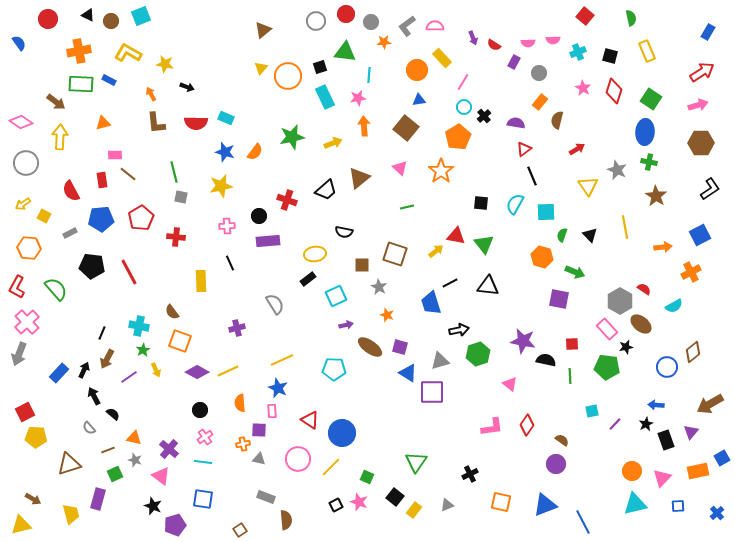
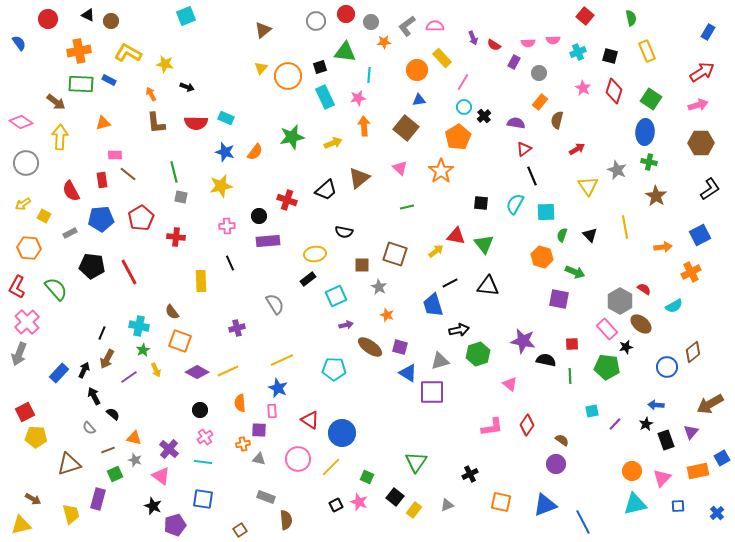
cyan square at (141, 16): moved 45 px right
blue trapezoid at (431, 303): moved 2 px right, 2 px down
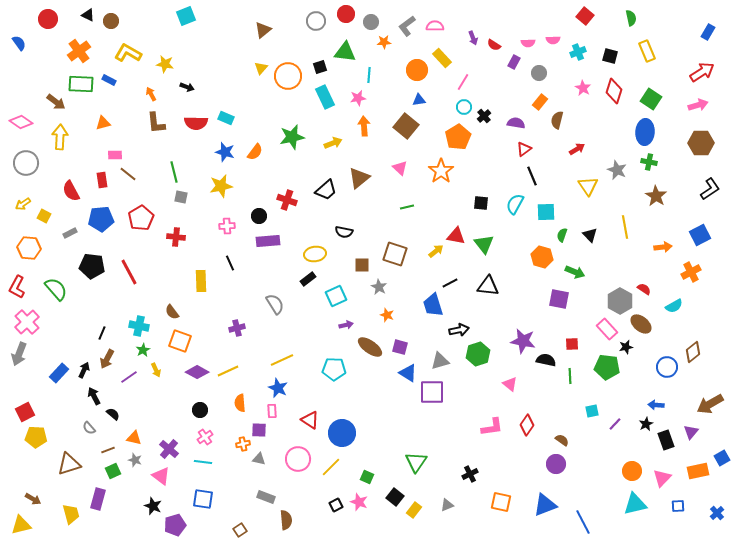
orange cross at (79, 51): rotated 25 degrees counterclockwise
brown square at (406, 128): moved 2 px up
green square at (115, 474): moved 2 px left, 3 px up
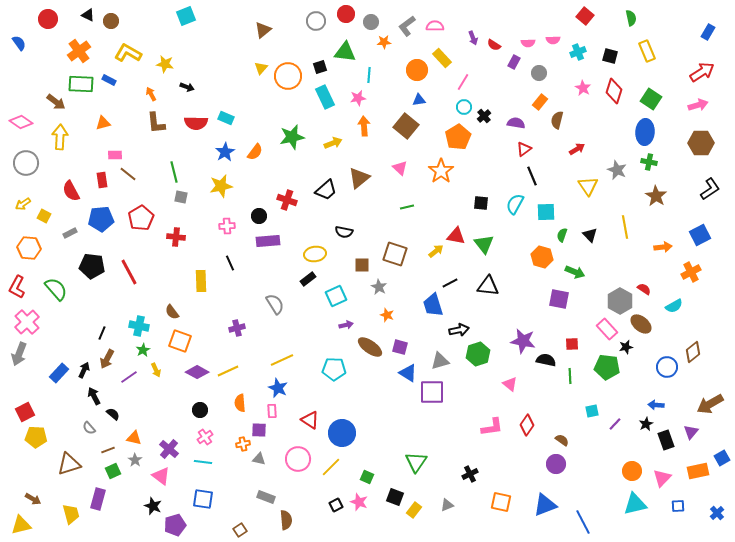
blue star at (225, 152): rotated 24 degrees clockwise
gray star at (135, 460): rotated 16 degrees clockwise
black square at (395, 497): rotated 18 degrees counterclockwise
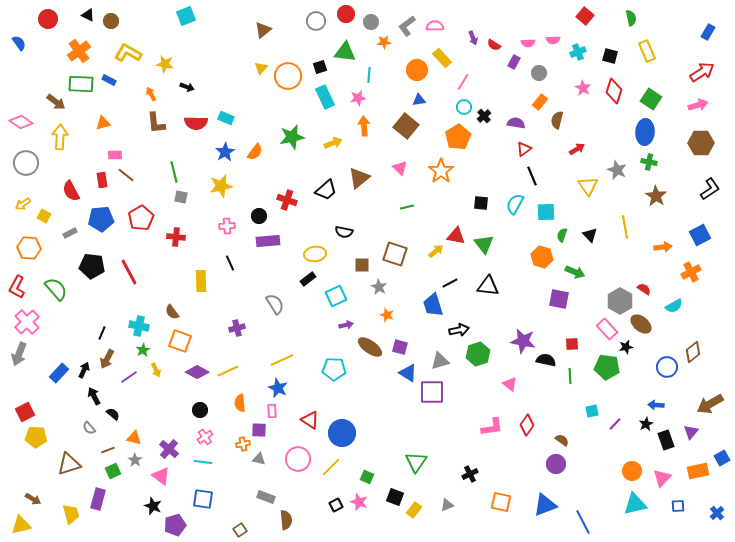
brown line at (128, 174): moved 2 px left, 1 px down
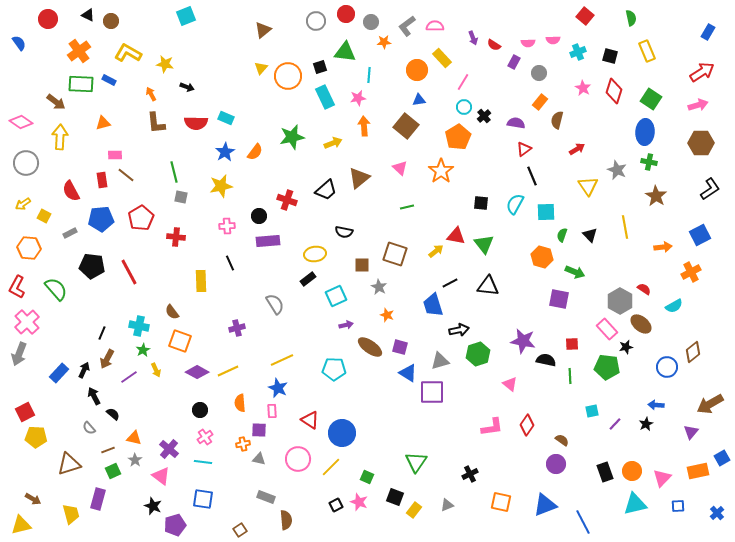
black rectangle at (666, 440): moved 61 px left, 32 px down
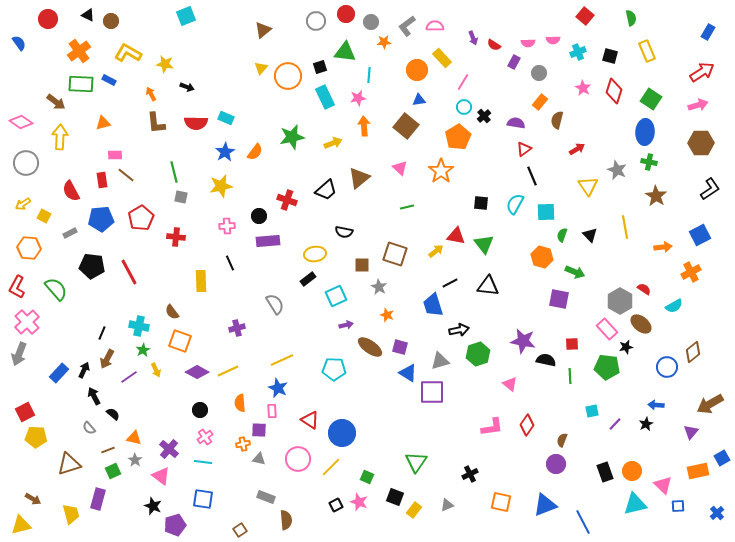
brown semicircle at (562, 440): rotated 104 degrees counterclockwise
pink triangle at (662, 478): moved 1 px right, 7 px down; rotated 30 degrees counterclockwise
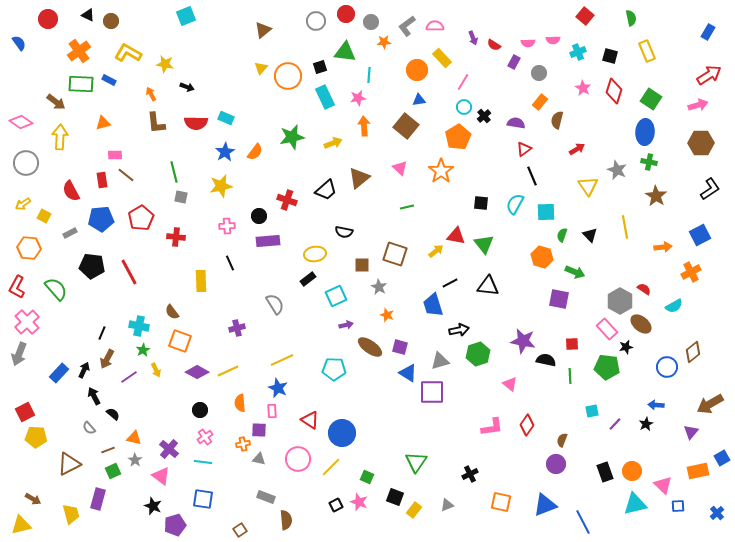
red arrow at (702, 72): moved 7 px right, 3 px down
brown triangle at (69, 464): rotated 10 degrees counterclockwise
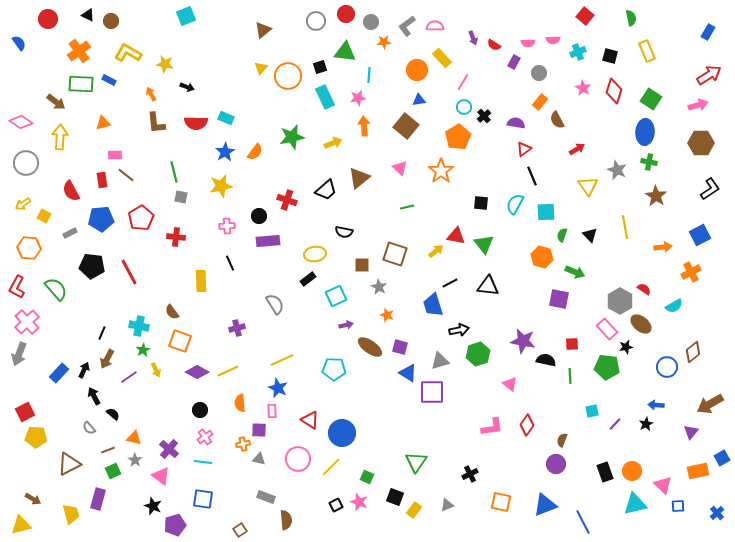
brown semicircle at (557, 120): rotated 42 degrees counterclockwise
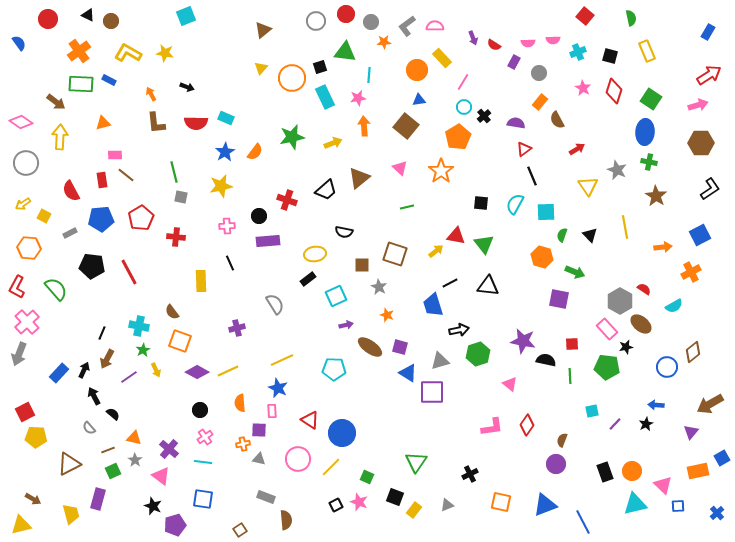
yellow star at (165, 64): moved 11 px up
orange circle at (288, 76): moved 4 px right, 2 px down
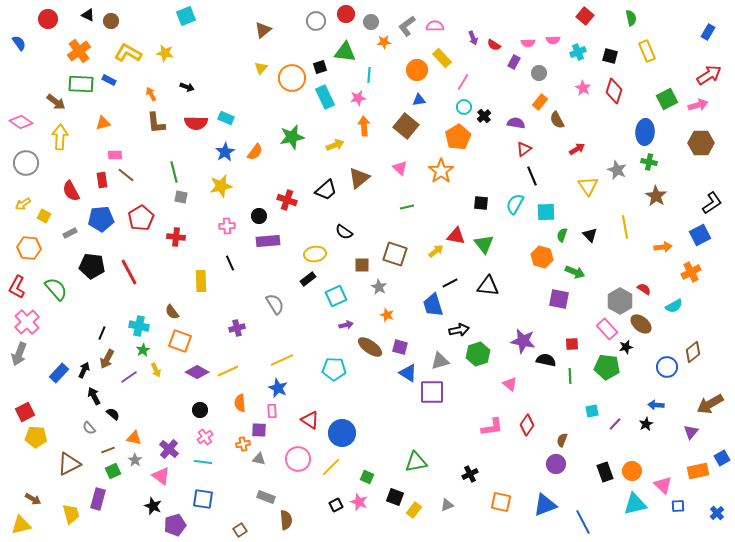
green square at (651, 99): moved 16 px right; rotated 30 degrees clockwise
yellow arrow at (333, 143): moved 2 px right, 2 px down
black L-shape at (710, 189): moved 2 px right, 14 px down
black semicircle at (344, 232): rotated 24 degrees clockwise
green triangle at (416, 462): rotated 45 degrees clockwise
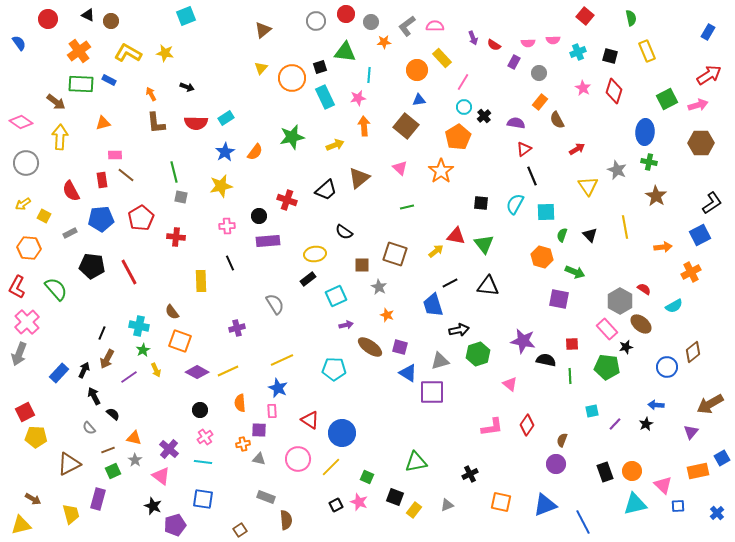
cyan rectangle at (226, 118): rotated 56 degrees counterclockwise
